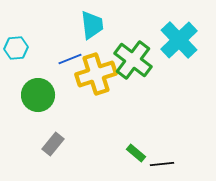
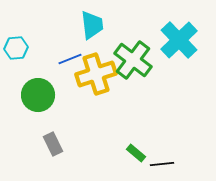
gray rectangle: rotated 65 degrees counterclockwise
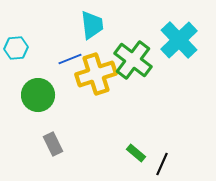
black line: rotated 60 degrees counterclockwise
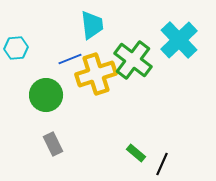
green circle: moved 8 px right
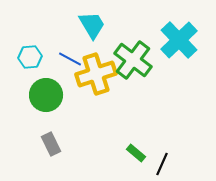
cyan trapezoid: rotated 24 degrees counterclockwise
cyan hexagon: moved 14 px right, 9 px down
blue line: rotated 50 degrees clockwise
gray rectangle: moved 2 px left
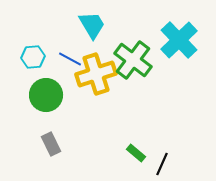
cyan hexagon: moved 3 px right
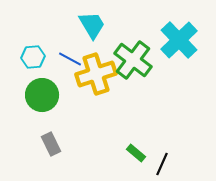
green circle: moved 4 px left
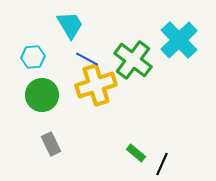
cyan trapezoid: moved 22 px left
blue line: moved 17 px right
yellow cross: moved 11 px down
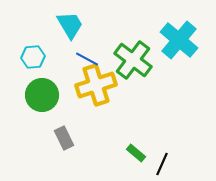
cyan cross: rotated 6 degrees counterclockwise
gray rectangle: moved 13 px right, 6 px up
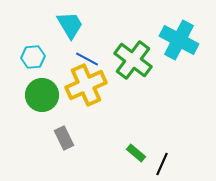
cyan cross: rotated 12 degrees counterclockwise
yellow cross: moved 10 px left; rotated 6 degrees counterclockwise
